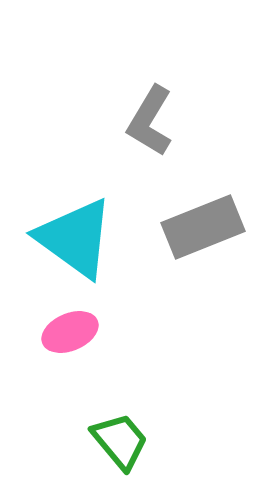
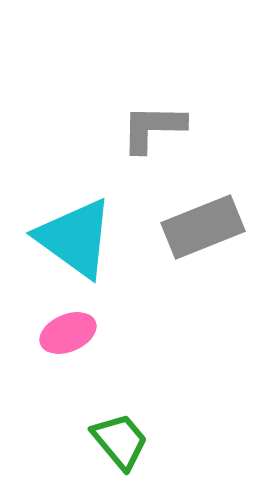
gray L-shape: moved 3 px right, 7 px down; rotated 60 degrees clockwise
pink ellipse: moved 2 px left, 1 px down
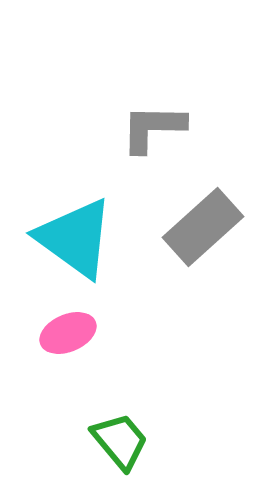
gray rectangle: rotated 20 degrees counterclockwise
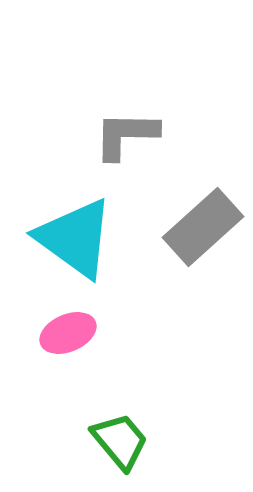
gray L-shape: moved 27 px left, 7 px down
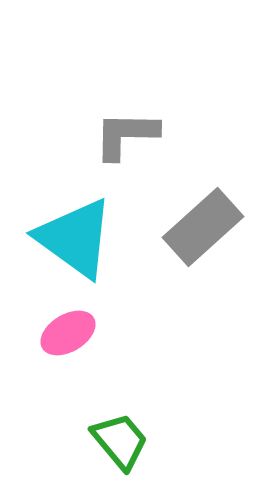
pink ellipse: rotated 8 degrees counterclockwise
